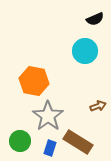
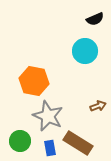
gray star: rotated 12 degrees counterclockwise
brown rectangle: moved 1 px down
blue rectangle: rotated 28 degrees counterclockwise
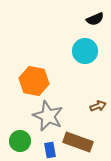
brown rectangle: moved 1 px up; rotated 12 degrees counterclockwise
blue rectangle: moved 2 px down
